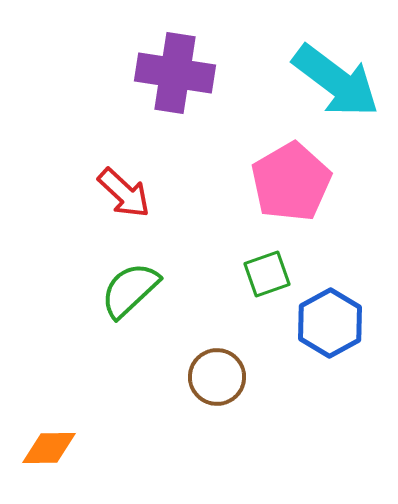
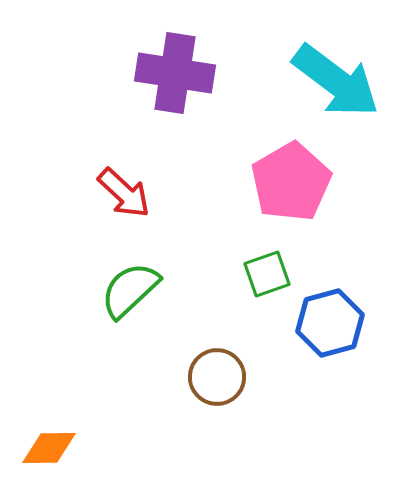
blue hexagon: rotated 14 degrees clockwise
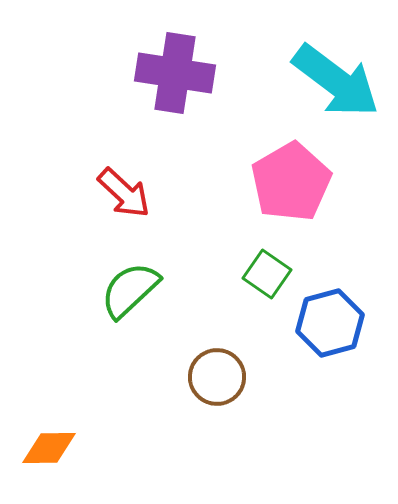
green square: rotated 36 degrees counterclockwise
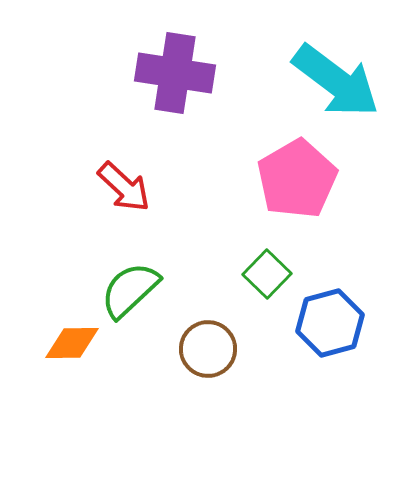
pink pentagon: moved 6 px right, 3 px up
red arrow: moved 6 px up
green square: rotated 9 degrees clockwise
brown circle: moved 9 px left, 28 px up
orange diamond: moved 23 px right, 105 px up
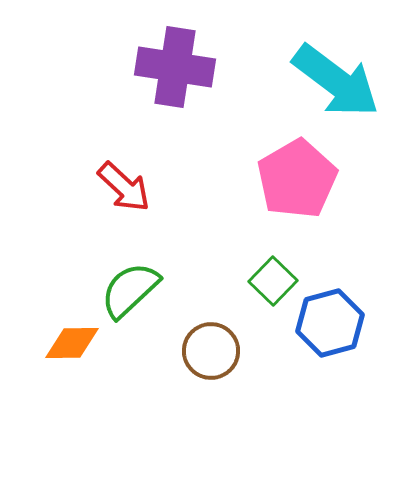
purple cross: moved 6 px up
green square: moved 6 px right, 7 px down
brown circle: moved 3 px right, 2 px down
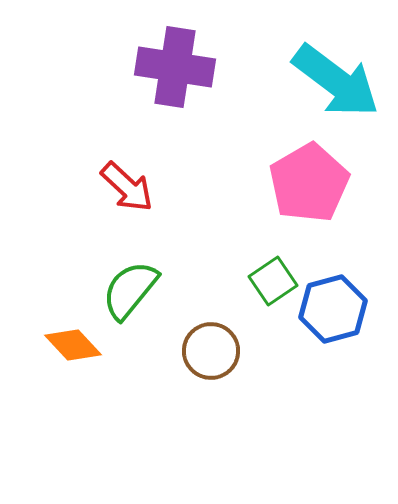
pink pentagon: moved 12 px right, 4 px down
red arrow: moved 3 px right
green square: rotated 12 degrees clockwise
green semicircle: rotated 8 degrees counterclockwise
blue hexagon: moved 3 px right, 14 px up
orange diamond: moved 1 px right, 2 px down; rotated 48 degrees clockwise
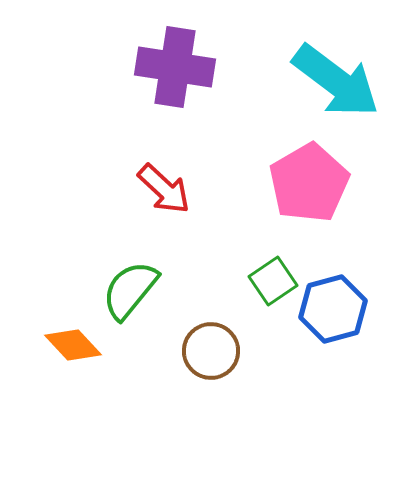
red arrow: moved 37 px right, 2 px down
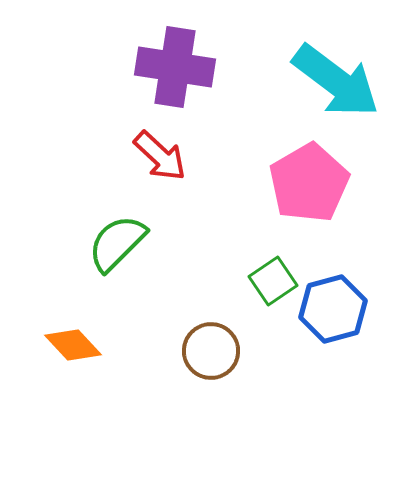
red arrow: moved 4 px left, 33 px up
green semicircle: moved 13 px left, 47 px up; rotated 6 degrees clockwise
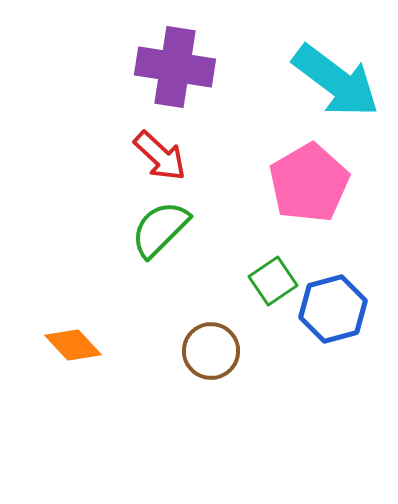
green semicircle: moved 43 px right, 14 px up
